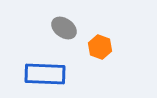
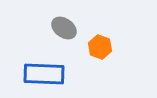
blue rectangle: moved 1 px left
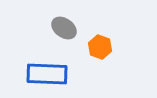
blue rectangle: moved 3 px right
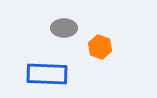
gray ellipse: rotated 35 degrees counterclockwise
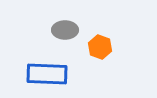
gray ellipse: moved 1 px right, 2 px down
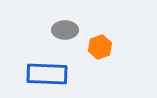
orange hexagon: rotated 20 degrees clockwise
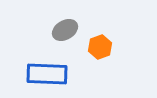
gray ellipse: rotated 30 degrees counterclockwise
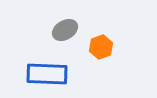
orange hexagon: moved 1 px right
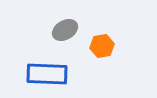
orange hexagon: moved 1 px right, 1 px up; rotated 10 degrees clockwise
